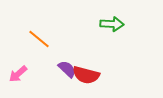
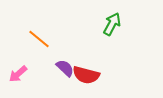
green arrow: rotated 65 degrees counterclockwise
purple semicircle: moved 2 px left, 1 px up
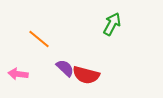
pink arrow: rotated 48 degrees clockwise
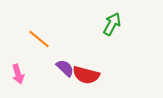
pink arrow: rotated 114 degrees counterclockwise
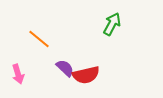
red semicircle: rotated 28 degrees counterclockwise
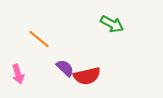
green arrow: rotated 90 degrees clockwise
red semicircle: moved 1 px right, 1 px down
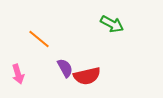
purple semicircle: rotated 18 degrees clockwise
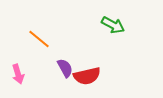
green arrow: moved 1 px right, 1 px down
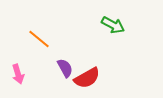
red semicircle: moved 2 px down; rotated 16 degrees counterclockwise
